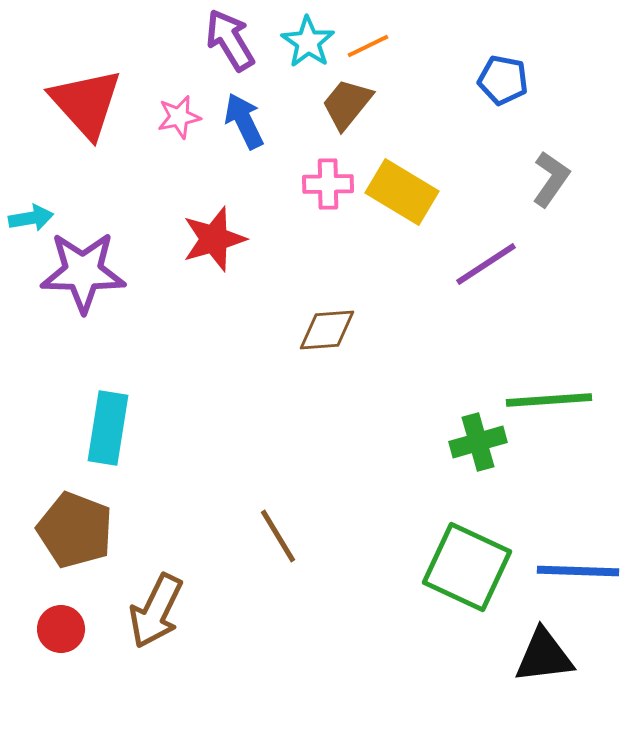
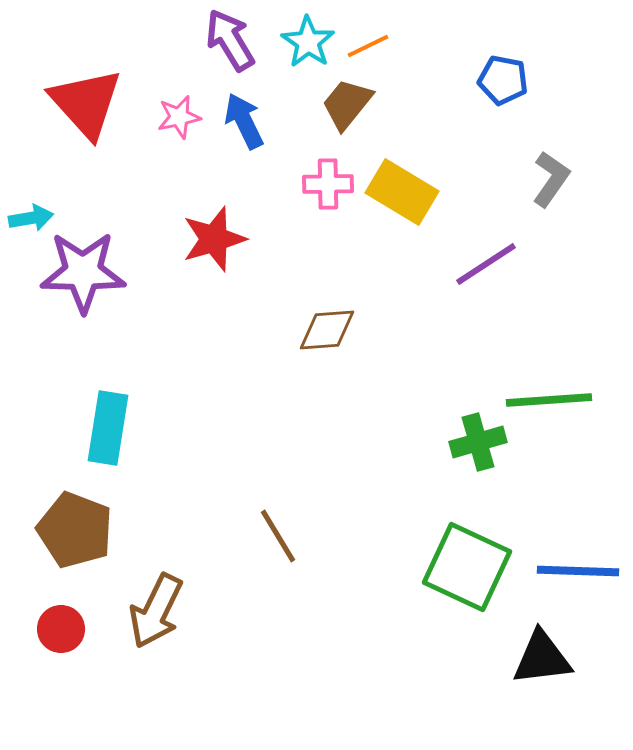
black triangle: moved 2 px left, 2 px down
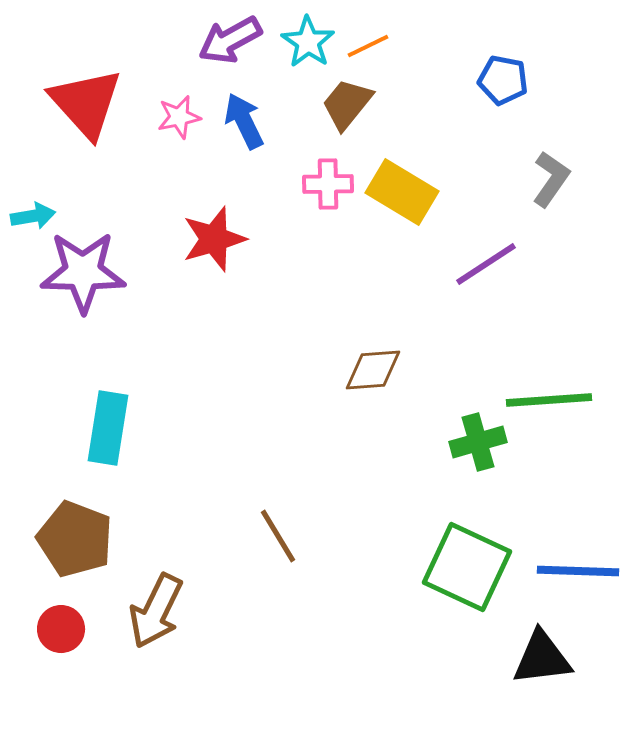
purple arrow: rotated 88 degrees counterclockwise
cyan arrow: moved 2 px right, 2 px up
brown diamond: moved 46 px right, 40 px down
brown pentagon: moved 9 px down
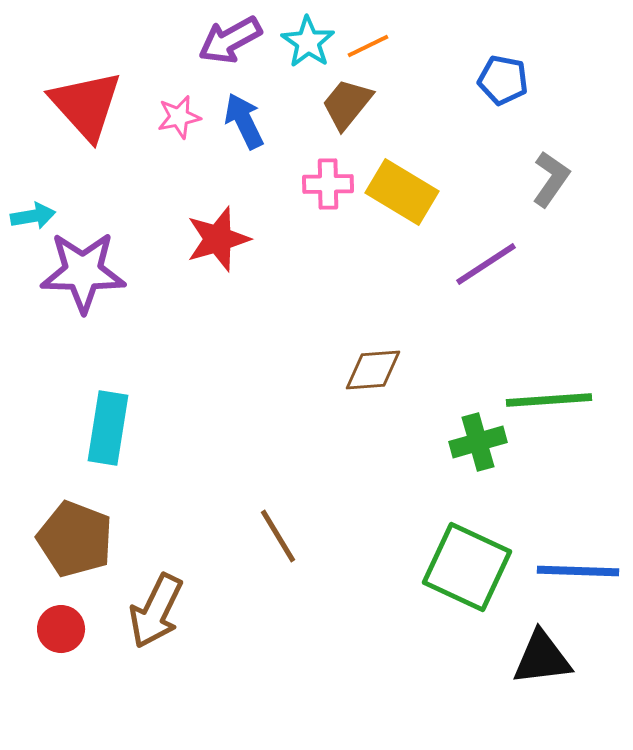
red triangle: moved 2 px down
red star: moved 4 px right
